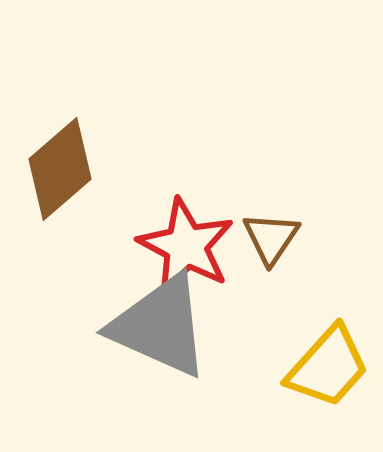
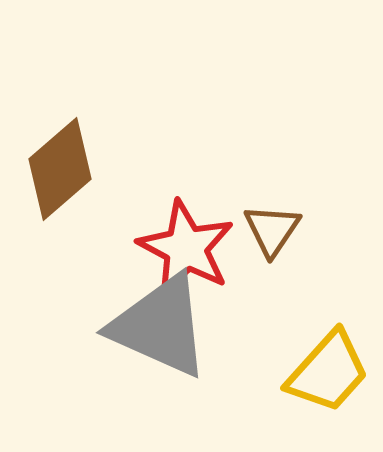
brown triangle: moved 1 px right, 8 px up
red star: moved 2 px down
yellow trapezoid: moved 5 px down
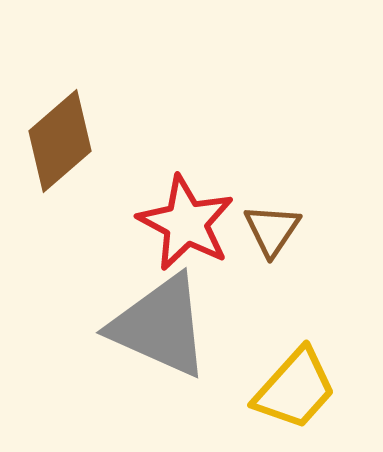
brown diamond: moved 28 px up
red star: moved 25 px up
yellow trapezoid: moved 33 px left, 17 px down
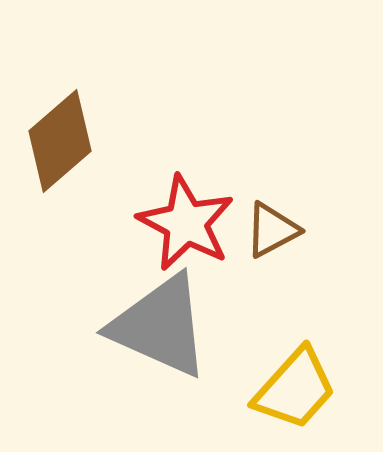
brown triangle: rotated 28 degrees clockwise
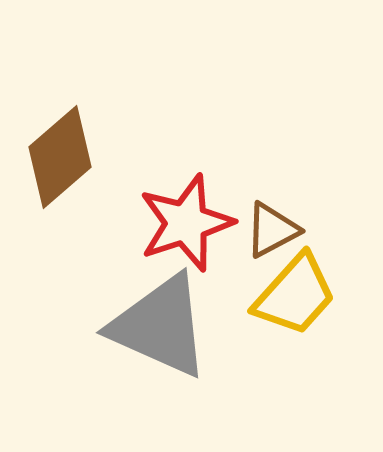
brown diamond: moved 16 px down
red star: rotated 26 degrees clockwise
yellow trapezoid: moved 94 px up
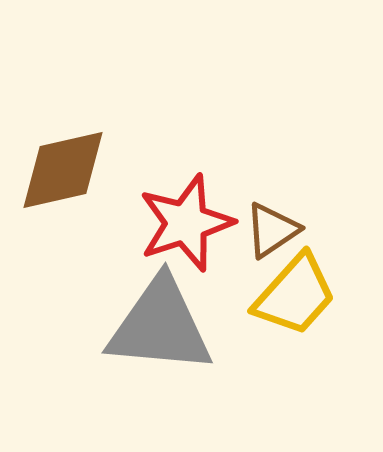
brown diamond: moved 3 px right, 13 px down; rotated 28 degrees clockwise
brown triangle: rotated 6 degrees counterclockwise
gray triangle: rotated 19 degrees counterclockwise
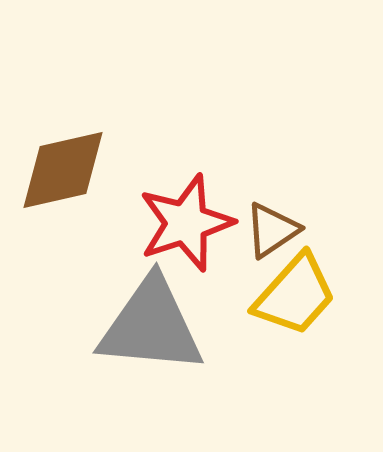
gray triangle: moved 9 px left
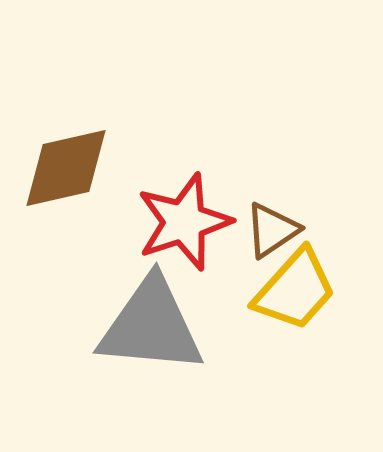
brown diamond: moved 3 px right, 2 px up
red star: moved 2 px left, 1 px up
yellow trapezoid: moved 5 px up
